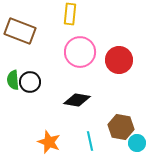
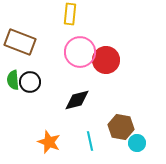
brown rectangle: moved 11 px down
red circle: moved 13 px left
black diamond: rotated 24 degrees counterclockwise
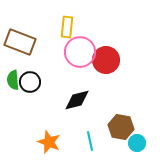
yellow rectangle: moved 3 px left, 13 px down
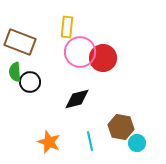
red circle: moved 3 px left, 2 px up
green semicircle: moved 2 px right, 8 px up
black diamond: moved 1 px up
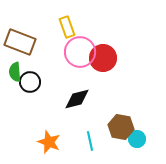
yellow rectangle: rotated 25 degrees counterclockwise
cyan circle: moved 4 px up
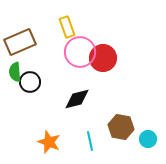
brown rectangle: rotated 44 degrees counterclockwise
cyan circle: moved 11 px right
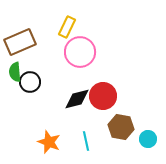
yellow rectangle: rotated 45 degrees clockwise
red circle: moved 38 px down
cyan line: moved 4 px left
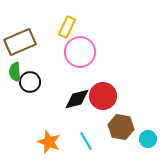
cyan line: rotated 18 degrees counterclockwise
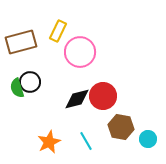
yellow rectangle: moved 9 px left, 4 px down
brown rectangle: moved 1 px right; rotated 8 degrees clockwise
green semicircle: moved 2 px right, 16 px down; rotated 12 degrees counterclockwise
orange star: rotated 25 degrees clockwise
